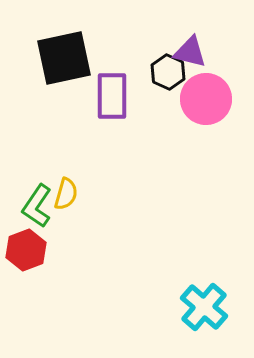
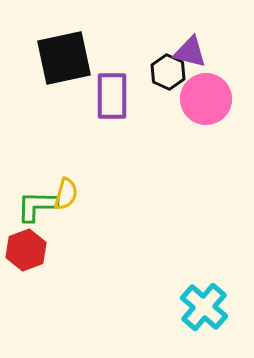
green L-shape: rotated 57 degrees clockwise
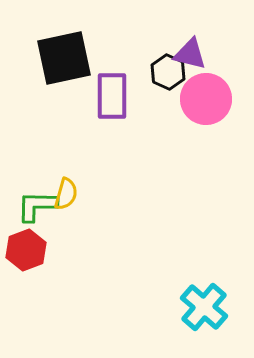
purple triangle: moved 2 px down
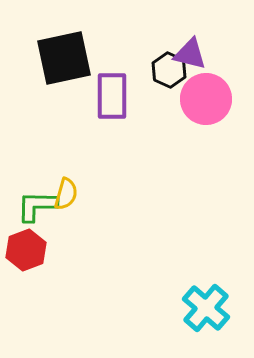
black hexagon: moved 1 px right, 2 px up
cyan cross: moved 2 px right, 1 px down
